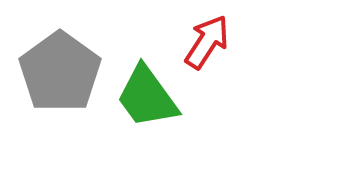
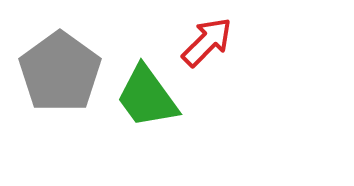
red arrow: rotated 12 degrees clockwise
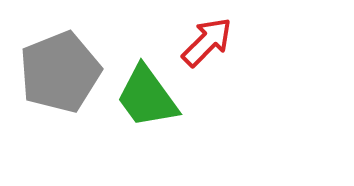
gray pentagon: rotated 14 degrees clockwise
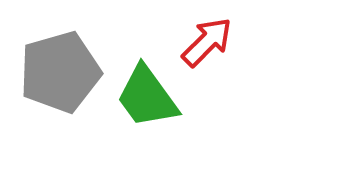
gray pentagon: rotated 6 degrees clockwise
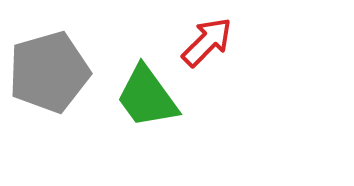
gray pentagon: moved 11 px left
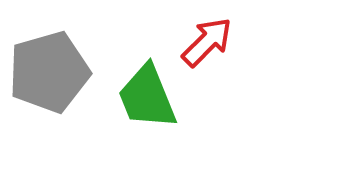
green trapezoid: rotated 14 degrees clockwise
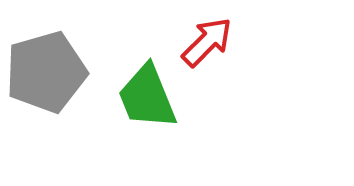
gray pentagon: moved 3 px left
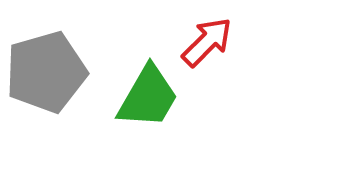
green trapezoid: moved 1 px right; rotated 128 degrees counterclockwise
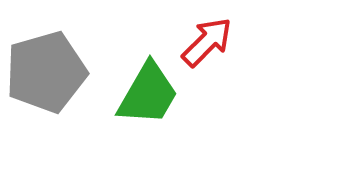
green trapezoid: moved 3 px up
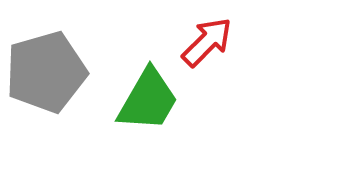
green trapezoid: moved 6 px down
